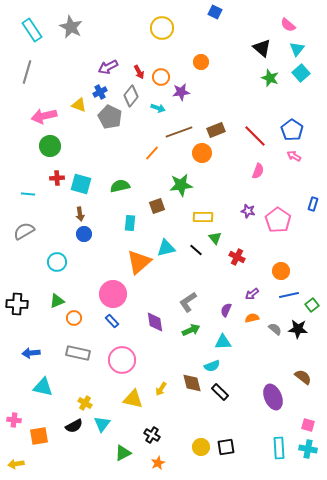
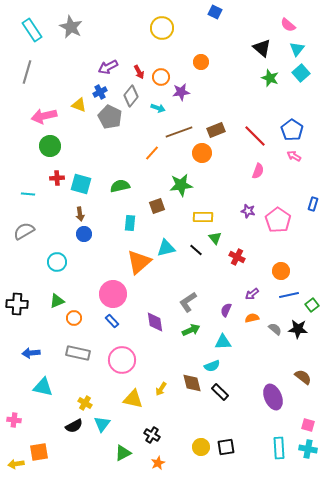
orange square at (39, 436): moved 16 px down
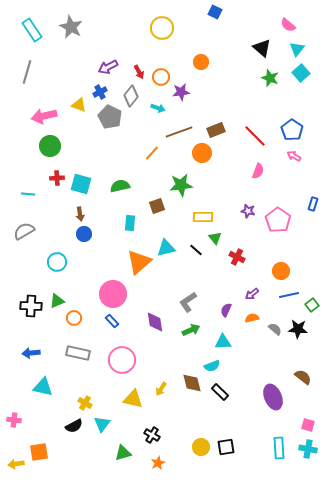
black cross at (17, 304): moved 14 px right, 2 px down
green triangle at (123, 453): rotated 12 degrees clockwise
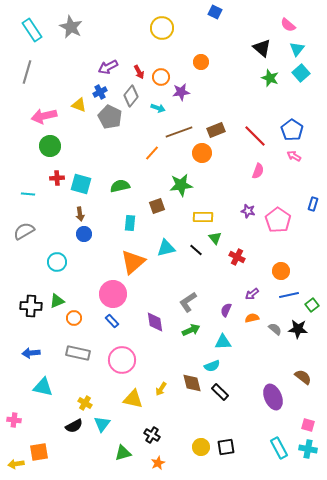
orange triangle at (139, 262): moved 6 px left
cyan rectangle at (279, 448): rotated 25 degrees counterclockwise
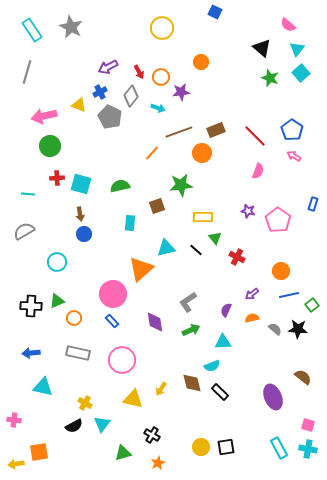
orange triangle at (133, 262): moved 8 px right, 7 px down
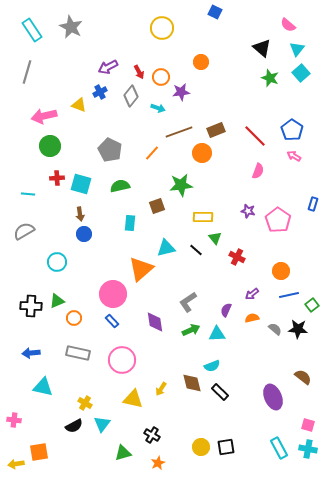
gray pentagon at (110, 117): moved 33 px down
cyan triangle at (223, 342): moved 6 px left, 8 px up
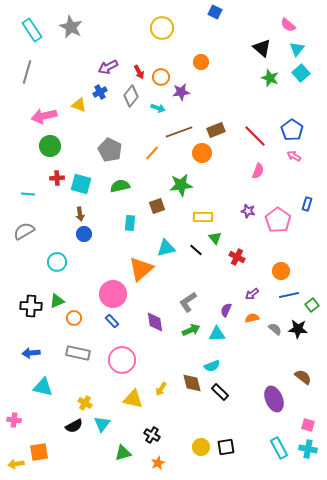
blue rectangle at (313, 204): moved 6 px left
purple ellipse at (273, 397): moved 1 px right, 2 px down
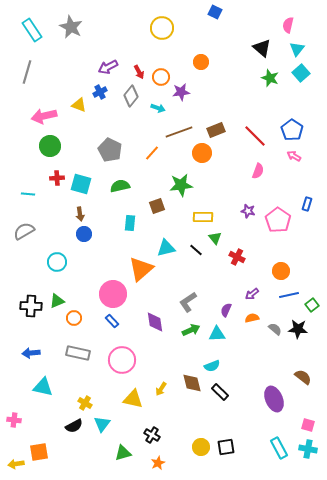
pink semicircle at (288, 25): rotated 63 degrees clockwise
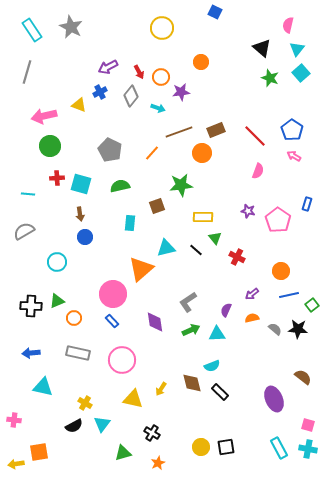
blue circle at (84, 234): moved 1 px right, 3 px down
black cross at (152, 435): moved 2 px up
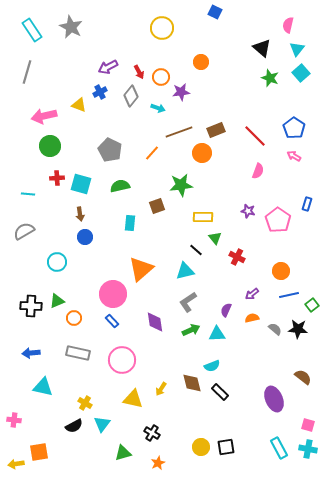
blue pentagon at (292, 130): moved 2 px right, 2 px up
cyan triangle at (166, 248): moved 19 px right, 23 px down
